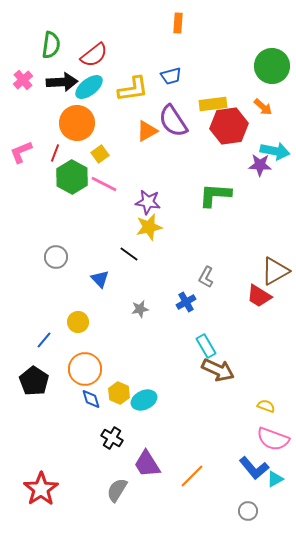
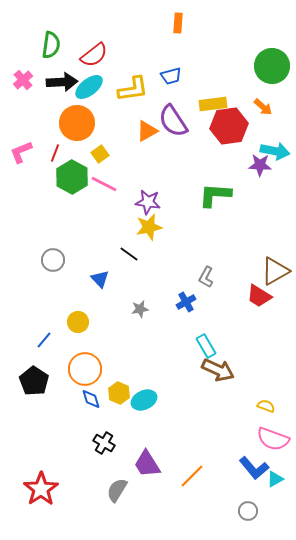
gray circle at (56, 257): moved 3 px left, 3 px down
black cross at (112, 438): moved 8 px left, 5 px down
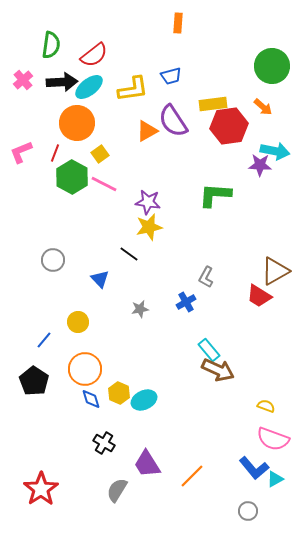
cyan rectangle at (206, 346): moved 3 px right, 4 px down; rotated 10 degrees counterclockwise
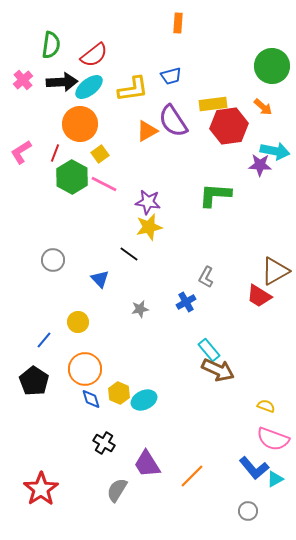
orange circle at (77, 123): moved 3 px right, 1 px down
pink L-shape at (21, 152): rotated 10 degrees counterclockwise
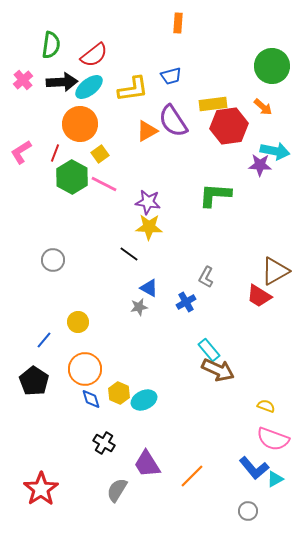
yellow star at (149, 227): rotated 16 degrees clockwise
blue triangle at (100, 279): moved 49 px right, 9 px down; rotated 18 degrees counterclockwise
gray star at (140, 309): moved 1 px left, 2 px up
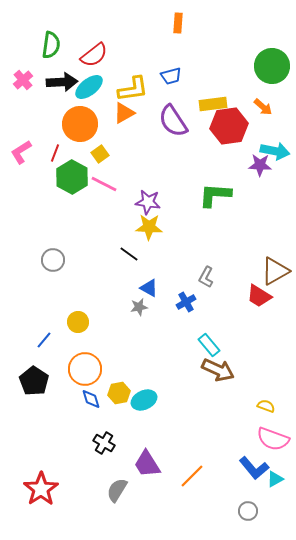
orange triangle at (147, 131): moved 23 px left, 18 px up
cyan rectangle at (209, 350): moved 5 px up
yellow hexagon at (119, 393): rotated 25 degrees clockwise
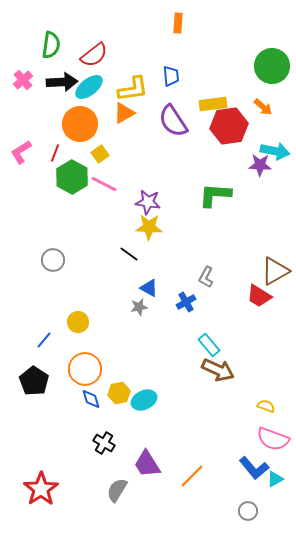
blue trapezoid at (171, 76): rotated 80 degrees counterclockwise
